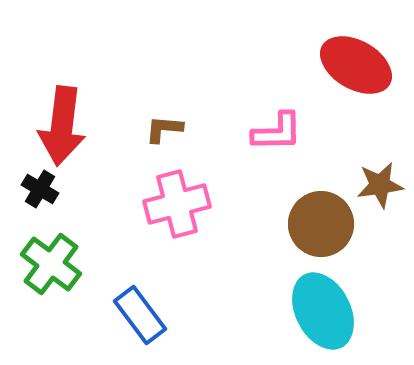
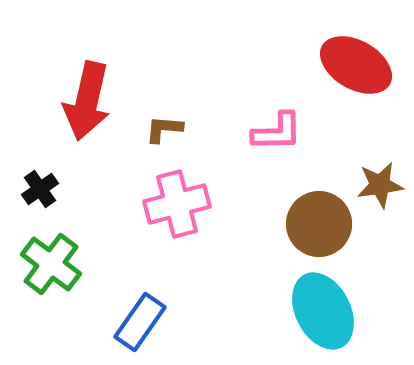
red arrow: moved 25 px right, 25 px up; rotated 6 degrees clockwise
black cross: rotated 24 degrees clockwise
brown circle: moved 2 px left
blue rectangle: moved 7 px down; rotated 72 degrees clockwise
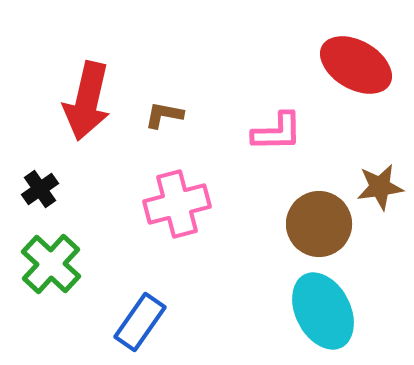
brown L-shape: moved 14 px up; rotated 6 degrees clockwise
brown star: moved 2 px down
green cross: rotated 6 degrees clockwise
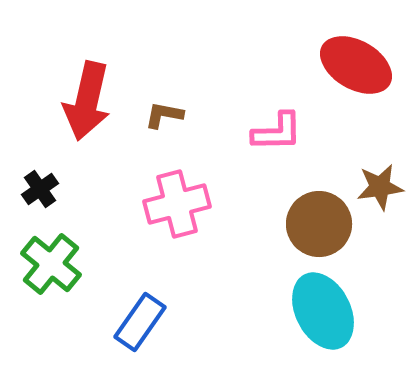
green cross: rotated 4 degrees counterclockwise
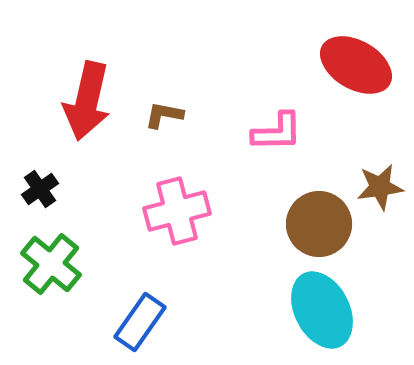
pink cross: moved 7 px down
cyan ellipse: moved 1 px left, 1 px up
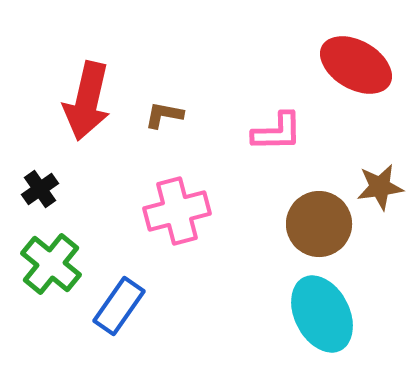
cyan ellipse: moved 4 px down
blue rectangle: moved 21 px left, 16 px up
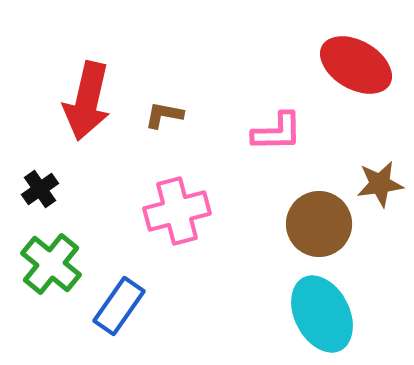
brown star: moved 3 px up
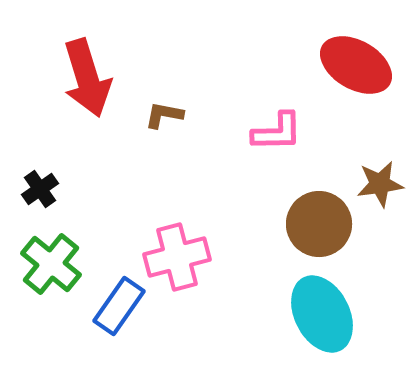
red arrow: moved 23 px up; rotated 30 degrees counterclockwise
pink cross: moved 46 px down
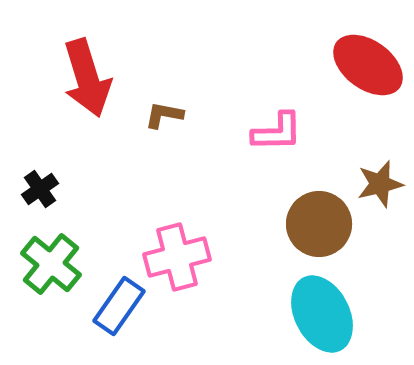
red ellipse: moved 12 px right; rotated 6 degrees clockwise
brown star: rotated 6 degrees counterclockwise
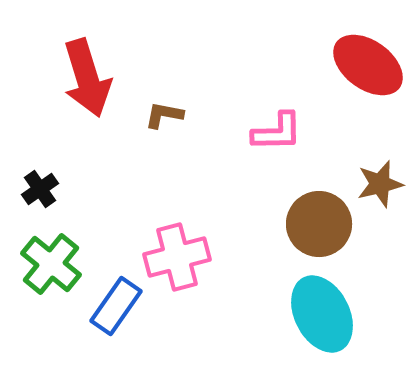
blue rectangle: moved 3 px left
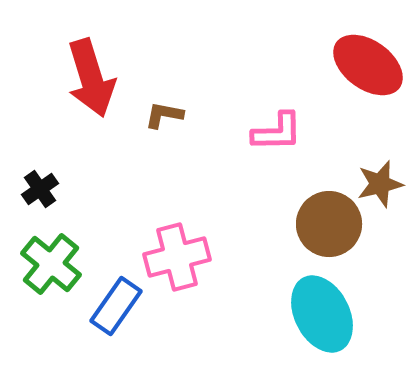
red arrow: moved 4 px right
brown circle: moved 10 px right
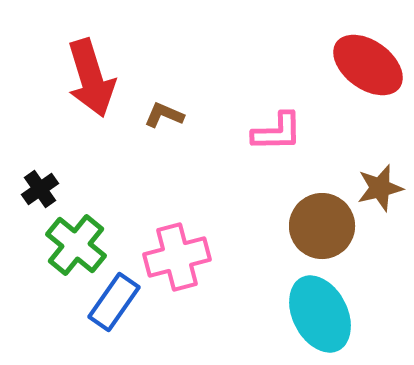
brown L-shape: rotated 12 degrees clockwise
brown star: moved 4 px down
brown circle: moved 7 px left, 2 px down
green cross: moved 25 px right, 19 px up
blue rectangle: moved 2 px left, 4 px up
cyan ellipse: moved 2 px left
